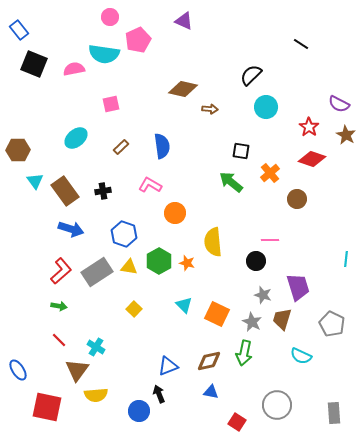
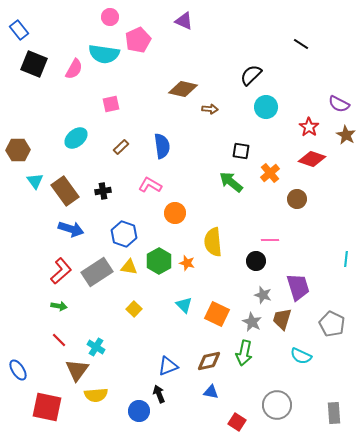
pink semicircle at (74, 69): rotated 130 degrees clockwise
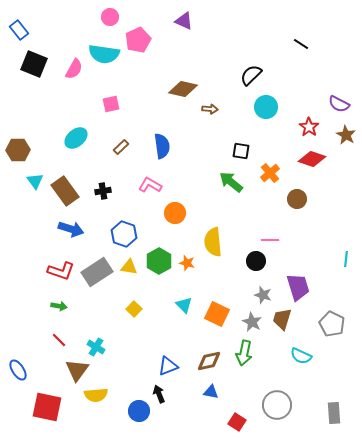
red L-shape at (61, 271): rotated 60 degrees clockwise
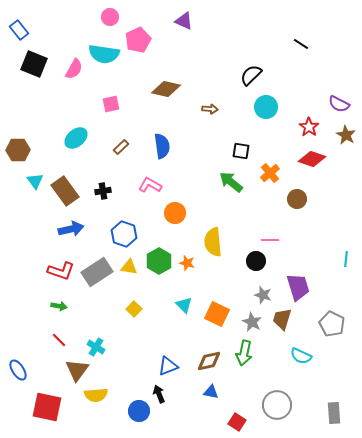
brown diamond at (183, 89): moved 17 px left
blue arrow at (71, 229): rotated 30 degrees counterclockwise
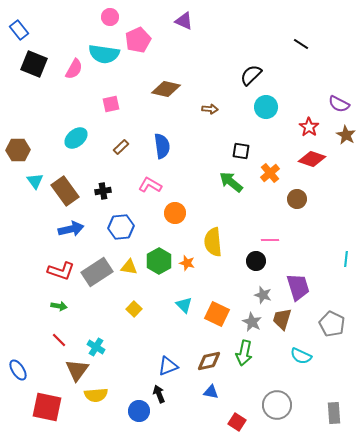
blue hexagon at (124, 234): moved 3 px left, 7 px up; rotated 25 degrees counterclockwise
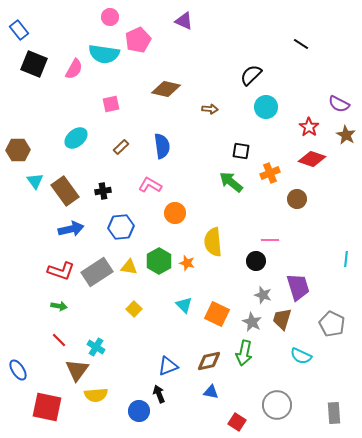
orange cross at (270, 173): rotated 18 degrees clockwise
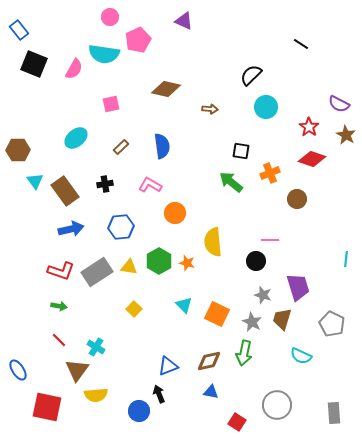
black cross at (103, 191): moved 2 px right, 7 px up
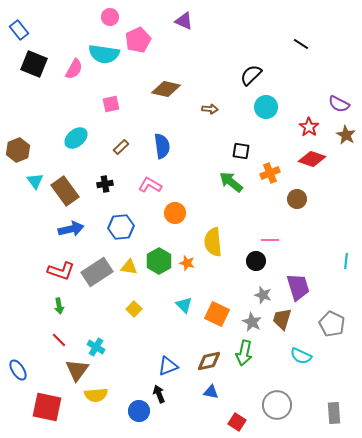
brown hexagon at (18, 150): rotated 20 degrees counterclockwise
cyan line at (346, 259): moved 2 px down
green arrow at (59, 306): rotated 70 degrees clockwise
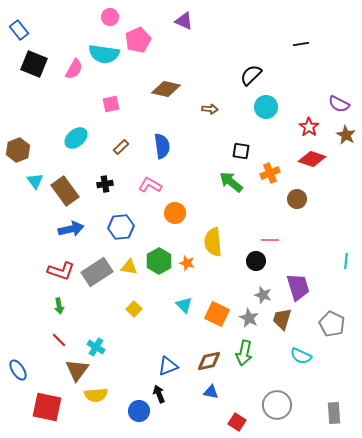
black line at (301, 44): rotated 42 degrees counterclockwise
gray star at (252, 322): moved 3 px left, 4 px up
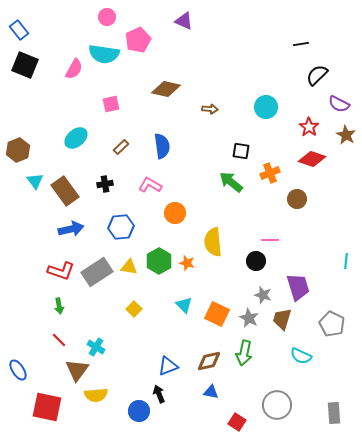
pink circle at (110, 17): moved 3 px left
black square at (34, 64): moved 9 px left, 1 px down
black semicircle at (251, 75): moved 66 px right
